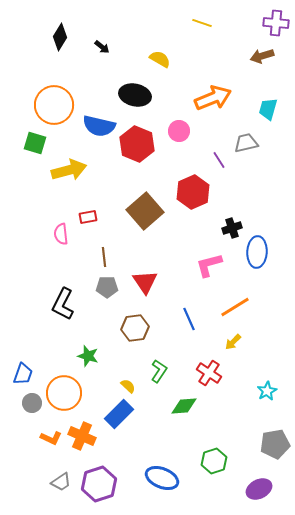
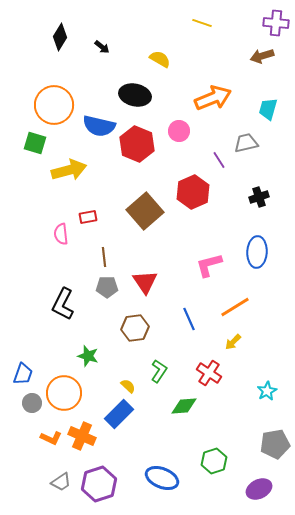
black cross at (232, 228): moved 27 px right, 31 px up
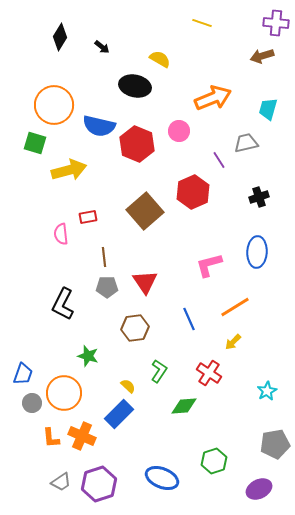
black ellipse at (135, 95): moved 9 px up
orange L-shape at (51, 438): rotated 60 degrees clockwise
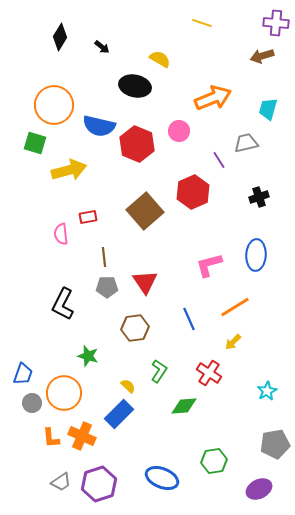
blue ellipse at (257, 252): moved 1 px left, 3 px down
green hexagon at (214, 461): rotated 10 degrees clockwise
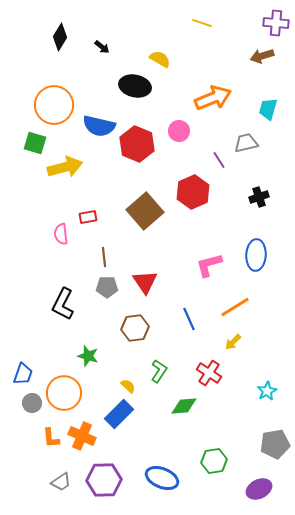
yellow arrow at (69, 170): moved 4 px left, 3 px up
purple hexagon at (99, 484): moved 5 px right, 4 px up; rotated 16 degrees clockwise
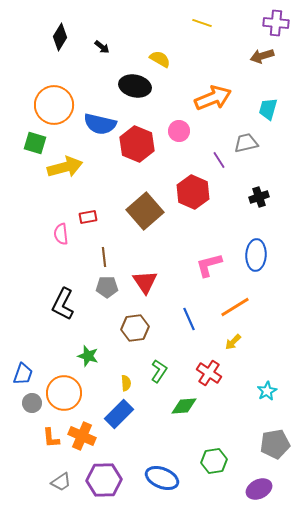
blue semicircle at (99, 126): moved 1 px right, 2 px up
red hexagon at (193, 192): rotated 12 degrees counterclockwise
yellow semicircle at (128, 386): moved 2 px left, 3 px up; rotated 42 degrees clockwise
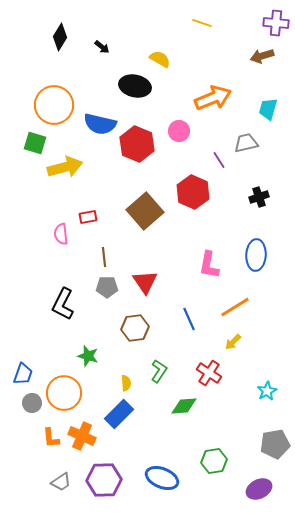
pink L-shape at (209, 265): rotated 64 degrees counterclockwise
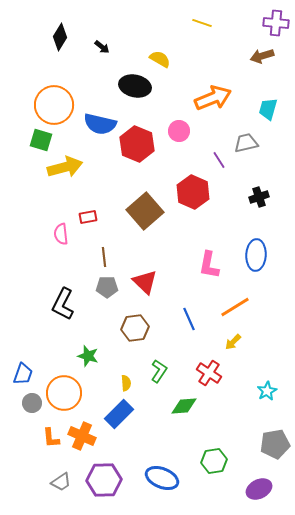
green square at (35, 143): moved 6 px right, 3 px up
red triangle at (145, 282): rotated 12 degrees counterclockwise
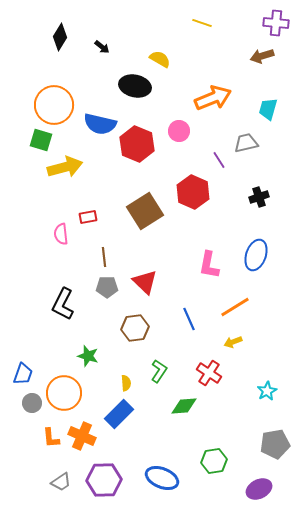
brown square at (145, 211): rotated 9 degrees clockwise
blue ellipse at (256, 255): rotated 16 degrees clockwise
yellow arrow at (233, 342): rotated 24 degrees clockwise
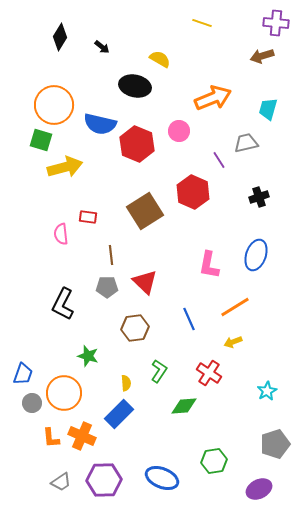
red rectangle at (88, 217): rotated 18 degrees clockwise
brown line at (104, 257): moved 7 px right, 2 px up
gray pentagon at (275, 444): rotated 8 degrees counterclockwise
